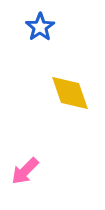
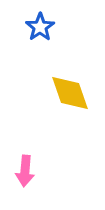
pink arrow: rotated 40 degrees counterclockwise
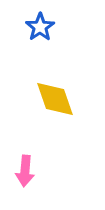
yellow diamond: moved 15 px left, 6 px down
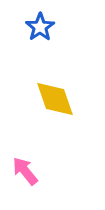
pink arrow: rotated 136 degrees clockwise
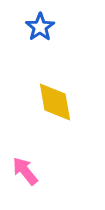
yellow diamond: moved 3 px down; rotated 9 degrees clockwise
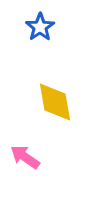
pink arrow: moved 14 px up; rotated 16 degrees counterclockwise
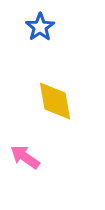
yellow diamond: moved 1 px up
